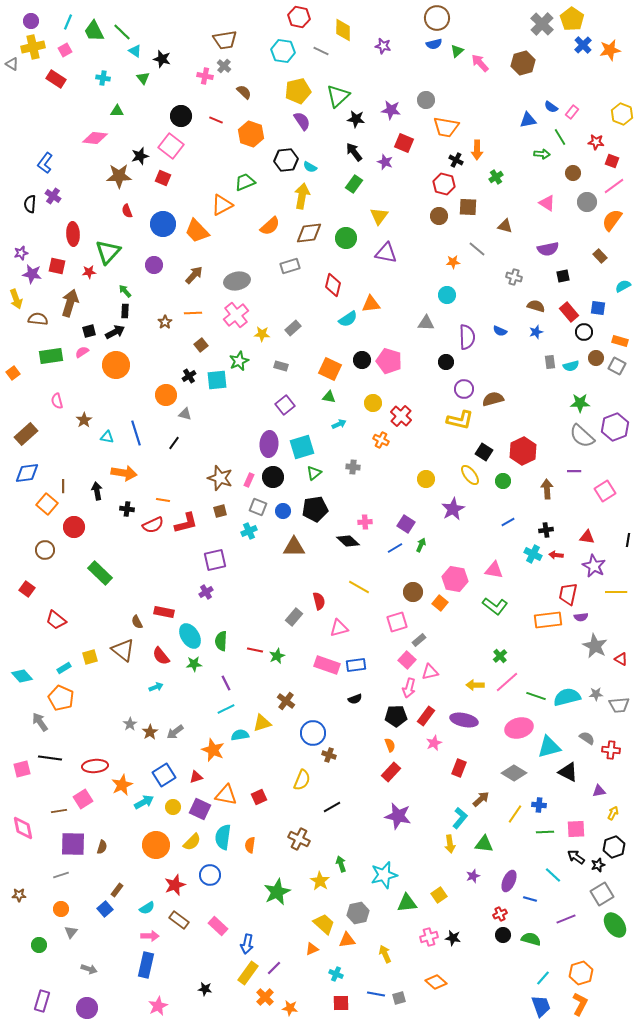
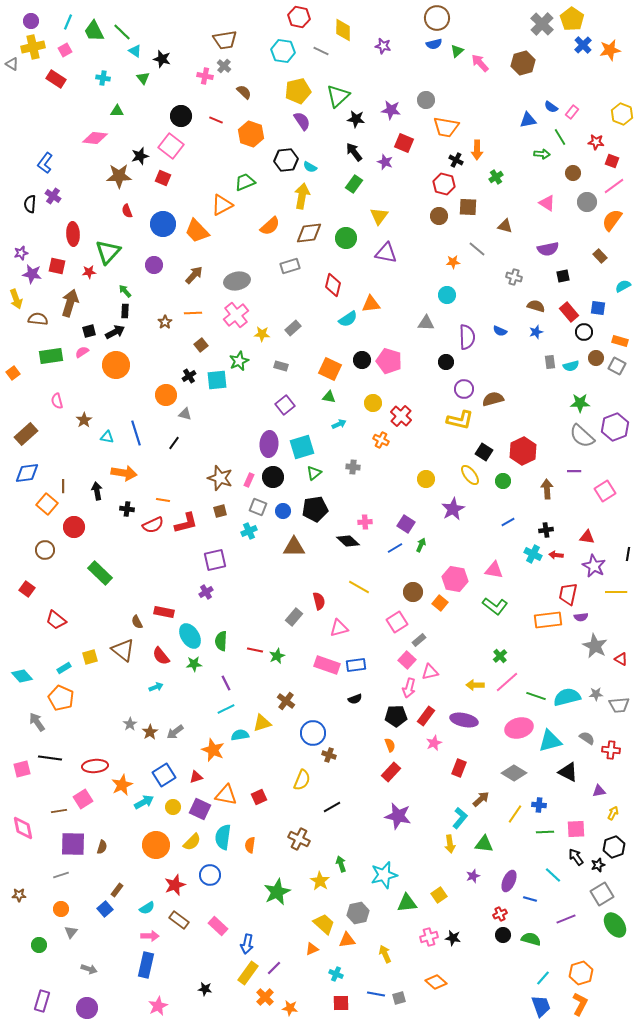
black line at (628, 540): moved 14 px down
pink square at (397, 622): rotated 15 degrees counterclockwise
gray arrow at (40, 722): moved 3 px left
cyan triangle at (549, 747): moved 1 px right, 6 px up
black arrow at (576, 857): rotated 18 degrees clockwise
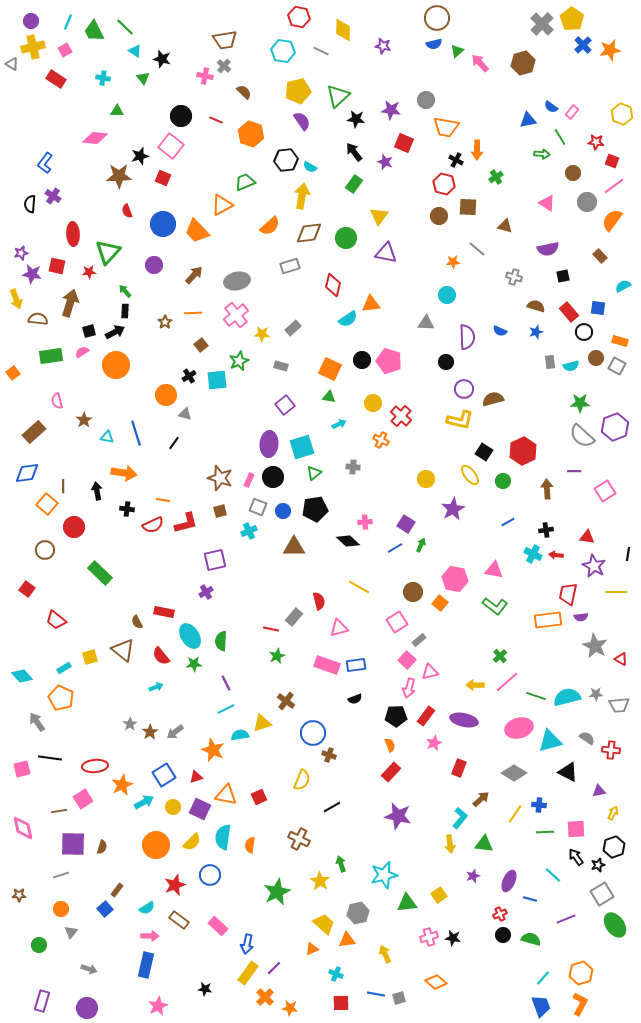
green line at (122, 32): moved 3 px right, 5 px up
brown rectangle at (26, 434): moved 8 px right, 2 px up
red line at (255, 650): moved 16 px right, 21 px up
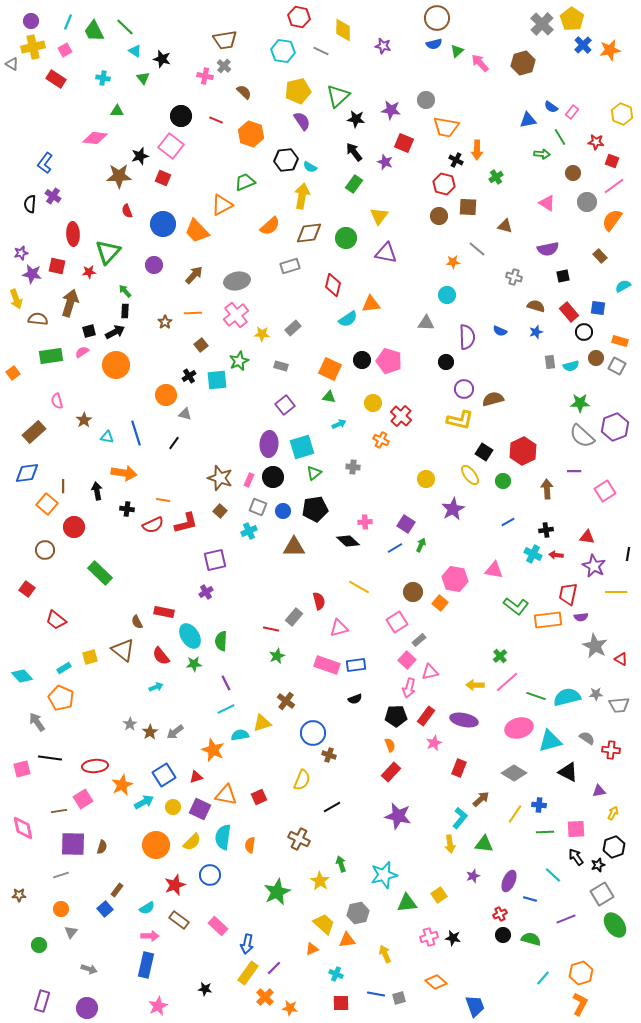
brown square at (220, 511): rotated 32 degrees counterclockwise
green L-shape at (495, 606): moved 21 px right
blue trapezoid at (541, 1006): moved 66 px left
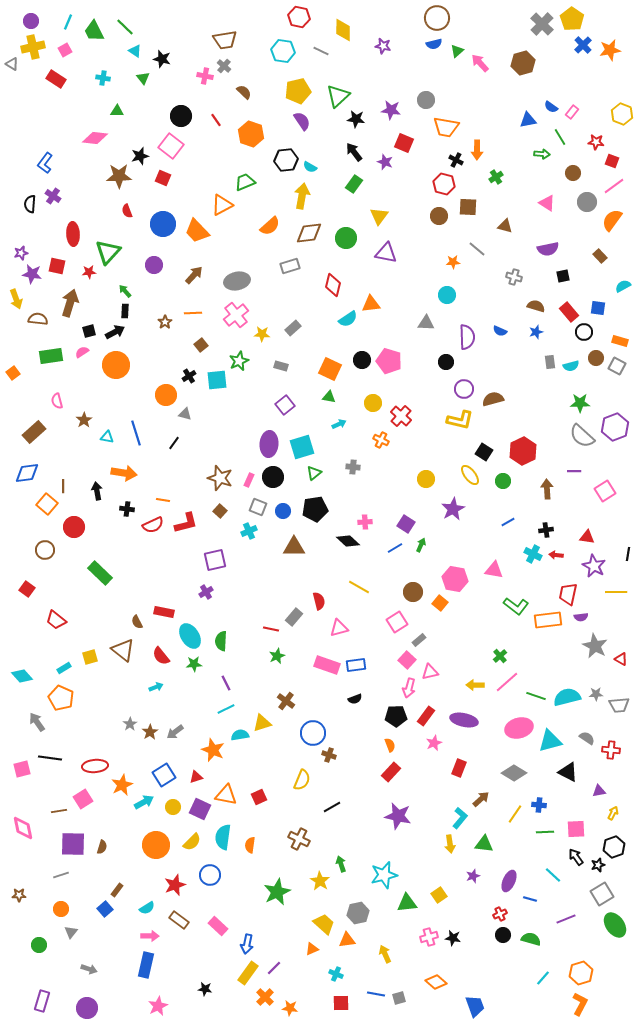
red line at (216, 120): rotated 32 degrees clockwise
